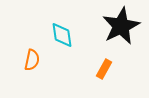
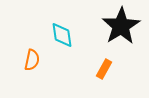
black star: rotated 6 degrees counterclockwise
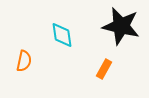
black star: rotated 27 degrees counterclockwise
orange semicircle: moved 8 px left, 1 px down
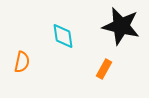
cyan diamond: moved 1 px right, 1 px down
orange semicircle: moved 2 px left, 1 px down
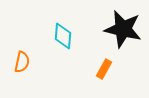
black star: moved 2 px right, 3 px down
cyan diamond: rotated 12 degrees clockwise
